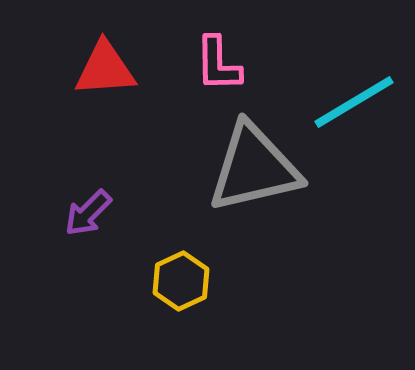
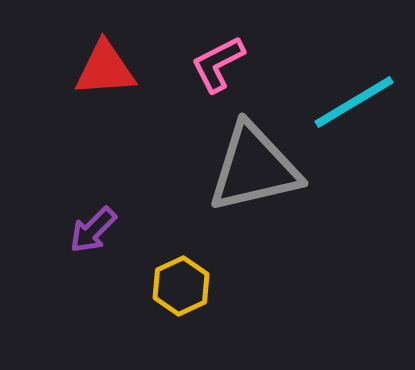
pink L-shape: rotated 64 degrees clockwise
purple arrow: moved 5 px right, 17 px down
yellow hexagon: moved 5 px down
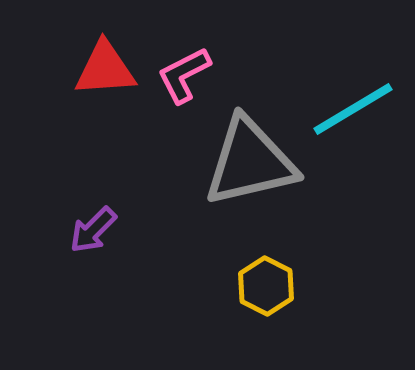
pink L-shape: moved 34 px left, 11 px down
cyan line: moved 1 px left, 7 px down
gray triangle: moved 4 px left, 6 px up
yellow hexagon: moved 85 px right; rotated 8 degrees counterclockwise
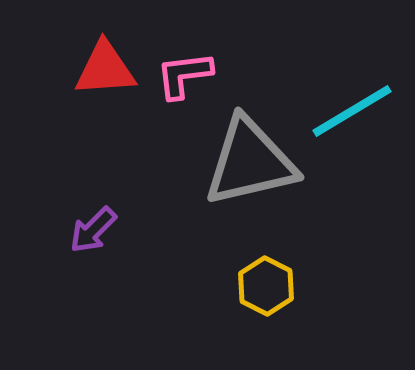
pink L-shape: rotated 20 degrees clockwise
cyan line: moved 1 px left, 2 px down
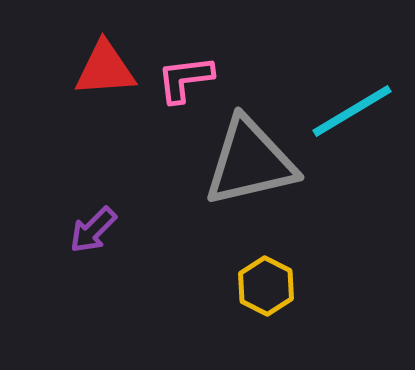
pink L-shape: moved 1 px right, 4 px down
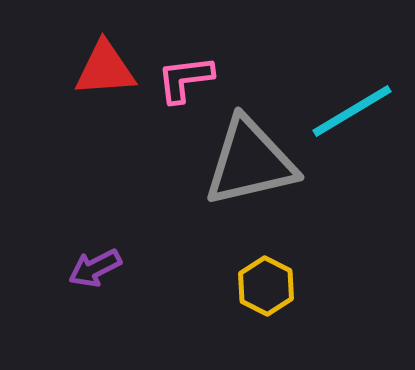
purple arrow: moved 2 px right, 38 px down; rotated 18 degrees clockwise
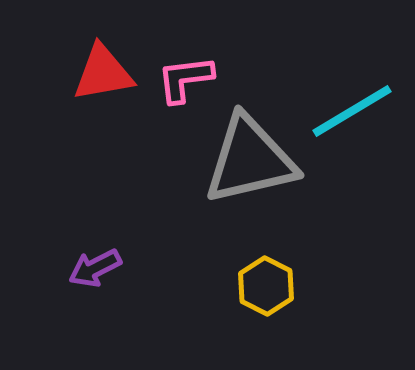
red triangle: moved 2 px left, 4 px down; rotated 6 degrees counterclockwise
gray triangle: moved 2 px up
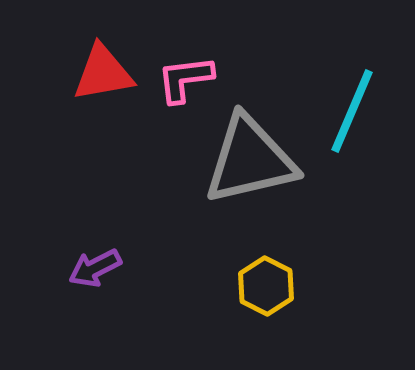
cyan line: rotated 36 degrees counterclockwise
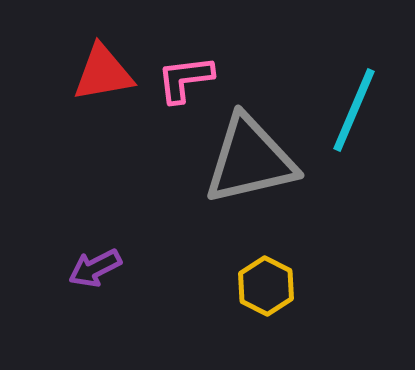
cyan line: moved 2 px right, 1 px up
